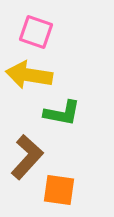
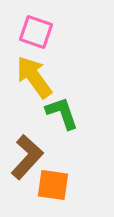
yellow arrow: moved 5 px right, 2 px down; rotated 45 degrees clockwise
green L-shape: rotated 120 degrees counterclockwise
orange square: moved 6 px left, 5 px up
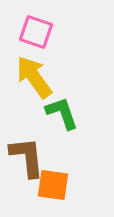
brown L-shape: rotated 48 degrees counterclockwise
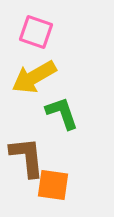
yellow arrow: rotated 84 degrees counterclockwise
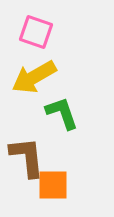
orange square: rotated 8 degrees counterclockwise
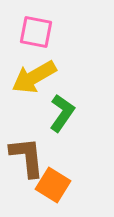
pink square: rotated 8 degrees counterclockwise
green L-shape: rotated 54 degrees clockwise
orange square: rotated 32 degrees clockwise
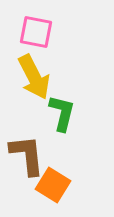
yellow arrow: rotated 87 degrees counterclockwise
green L-shape: rotated 21 degrees counterclockwise
brown L-shape: moved 2 px up
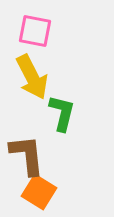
pink square: moved 1 px left, 1 px up
yellow arrow: moved 2 px left
orange square: moved 14 px left, 7 px down
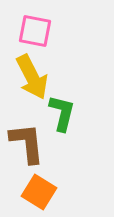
brown L-shape: moved 12 px up
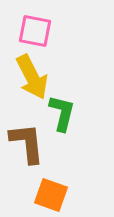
orange square: moved 12 px right, 3 px down; rotated 12 degrees counterclockwise
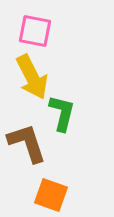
brown L-shape: rotated 12 degrees counterclockwise
